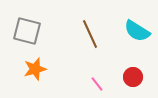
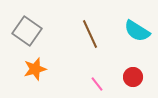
gray square: rotated 20 degrees clockwise
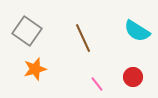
brown line: moved 7 px left, 4 px down
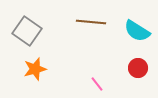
brown line: moved 8 px right, 16 px up; rotated 60 degrees counterclockwise
red circle: moved 5 px right, 9 px up
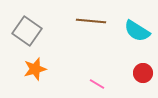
brown line: moved 1 px up
red circle: moved 5 px right, 5 px down
pink line: rotated 21 degrees counterclockwise
